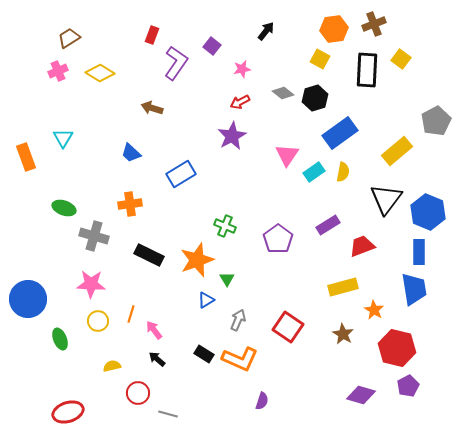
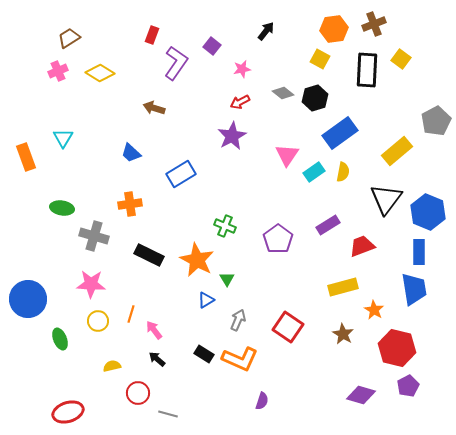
brown arrow at (152, 108): moved 2 px right
green ellipse at (64, 208): moved 2 px left; rotated 10 degrees counterclockwise
orange star at (197, 260): rotated 24 degrees counterclockwise
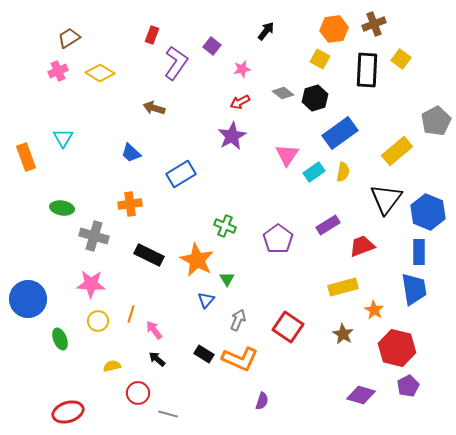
blue triangle at (206, 300): rotated 18 degrees counterclockwise
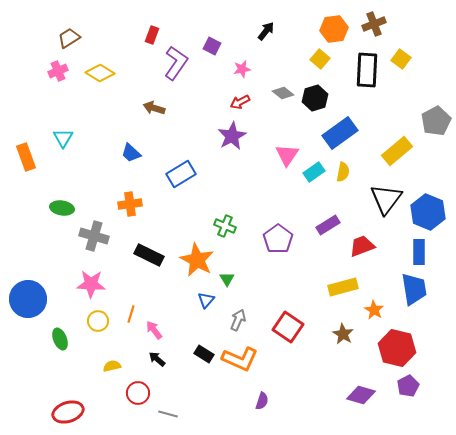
purple square at (212, 46): rotated 12 degrees counterclockwise
yellow square at (320, 59): rotated 12 degrees clockwise
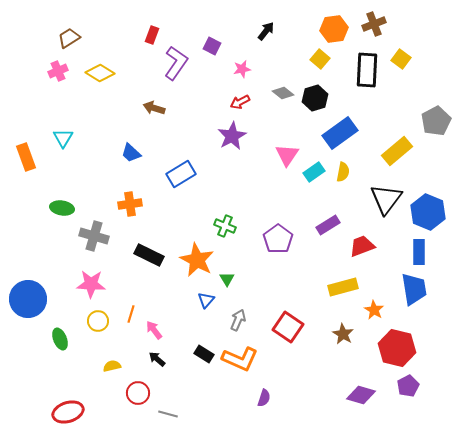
purple semicircle at (262, 401): moved 2 px right, 3 px up
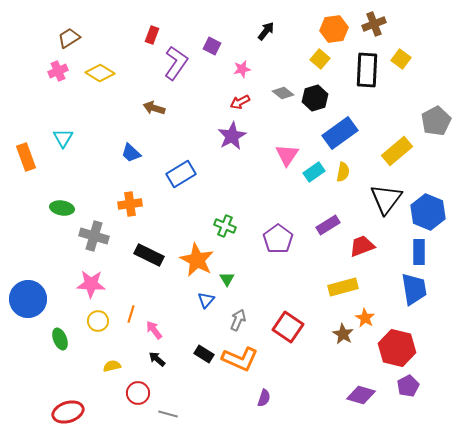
orange star at (374, 310): moved 9 px left, 8 px down
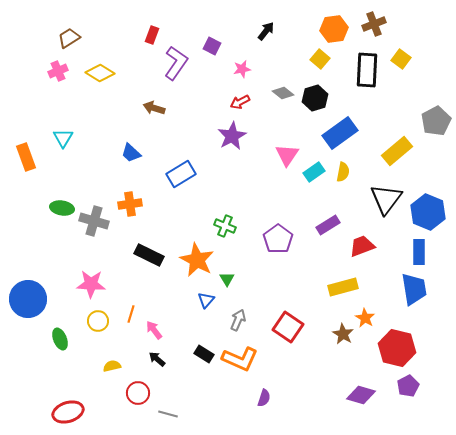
gray cross at (94, 236): moved 15 px up
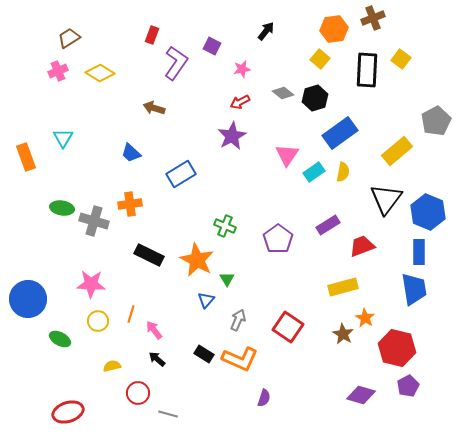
brown cross at (374, 24): moved 1 px left, 6 px up
green ellipse at (60, 339): rotated 40 degrees counterclockwise
